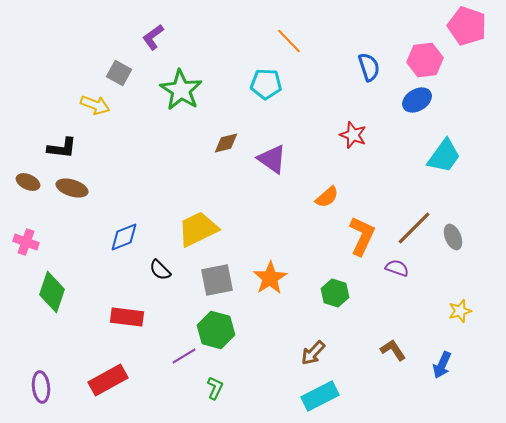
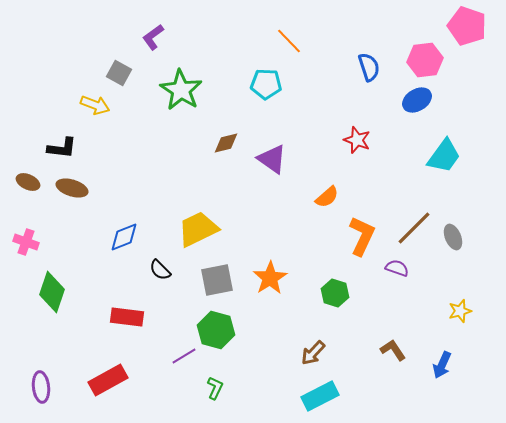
red star at (353, 135): moved 4 px right, 5 px down
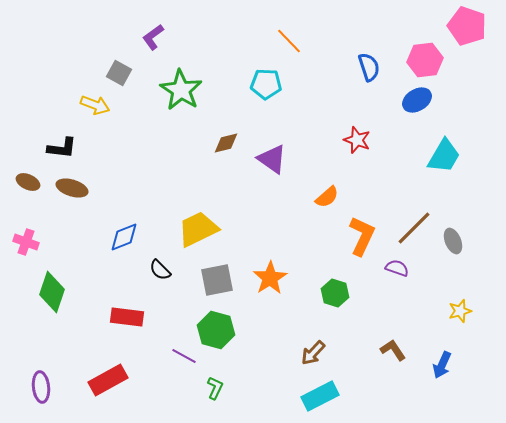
cyan trapezoid at (444, 156): rotated 6 degrees counterclockwise
gray ellipse at (453, 237): moved 4 px down
purple line at (184, 356): rotated 60 degrees clockwise
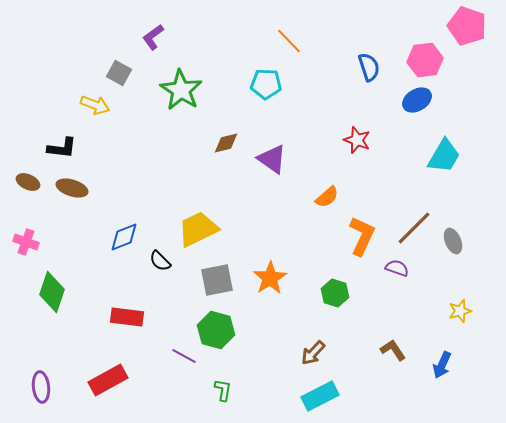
black semicircle at (160, 270): moved 9 px up
green L-shape at (215, 388): moved 8 px right, 2 px down; rotated 15 degrees counterclockwise
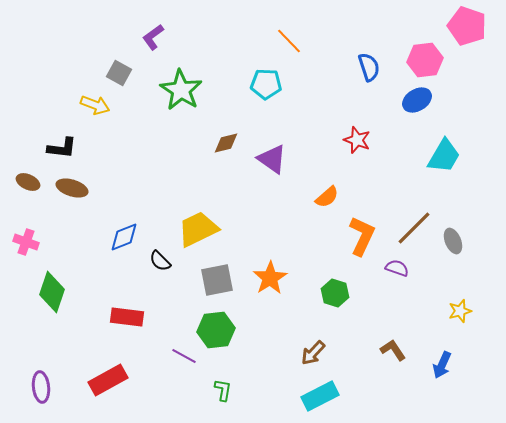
green hexagon at (216, 330): rotated 21 degrees counterclockwise
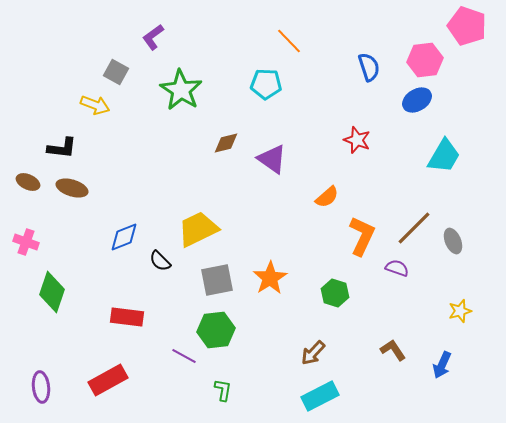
gray square at (119, 73): moved 3 px left, 1 px up
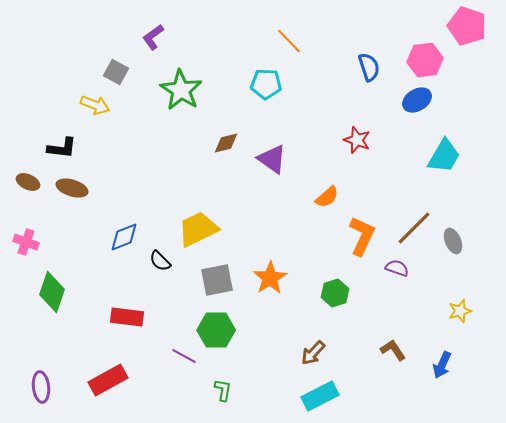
green hexagon at (335, 293): rotated 24 degrees clockwise
green hexagon at (216, 330): rotated 6 degrees clockwise
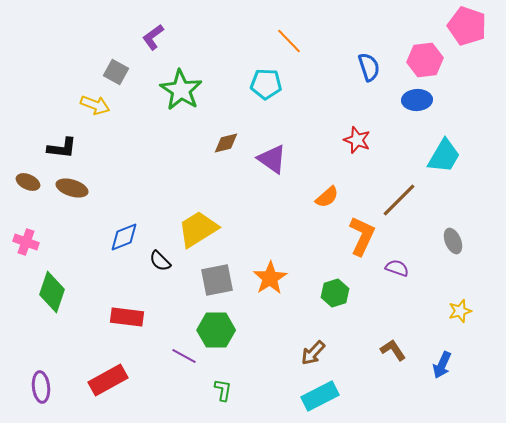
blue ellipse at (417, 100): rotated 28 degrees clockwise
brown line at (414, 228): moved 15 px left, 28 px up
yellow trapezoid at (198, 229): rotated 6 degrees counterclockwise
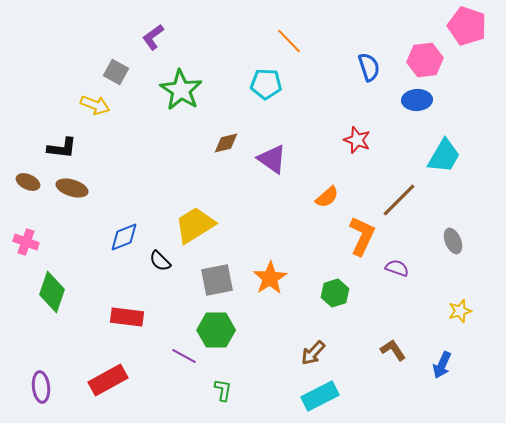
yellow trapezoid at (198, 229): moved 3 px left, 4 px up
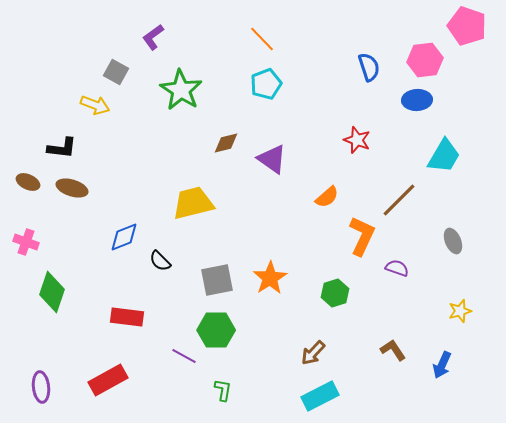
orange line at (289, 41): moved 27 px left, 2 px up
cyan pentagon at (266, 84): rotated 24 degrees counterclockwise
yellow trapezoid at (195, 225): moved 2 px left, 22 px up; rotated 18 degrees clockwise
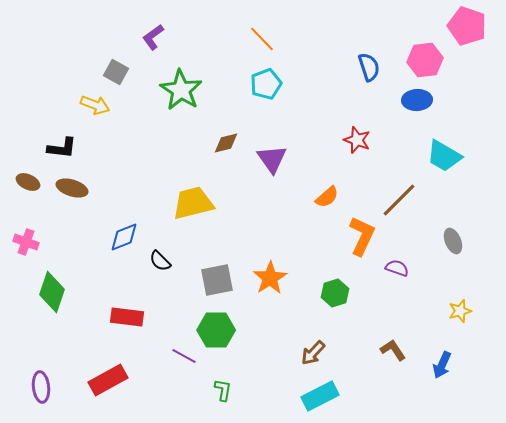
cyan trapezoid at (444, 156): rotated 90 degrees clockwise
purple triangle at (272, 159): rotated 20 degrees clockwise
